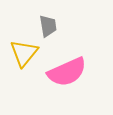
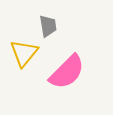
pink semicircle: rotated 21 degrees counterclockwise
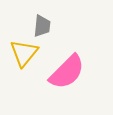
gray trapezoid: moved 6 px left; rotated 15 degrees clockwise
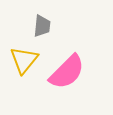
yellow triangle: moved 7 px down
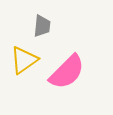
yellow triangle: rotated 16 degrees clockwise
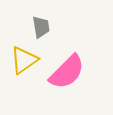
gray trapezoid: moved 1 px left, 1 px down; rotated 15 degrees counterclockwise
